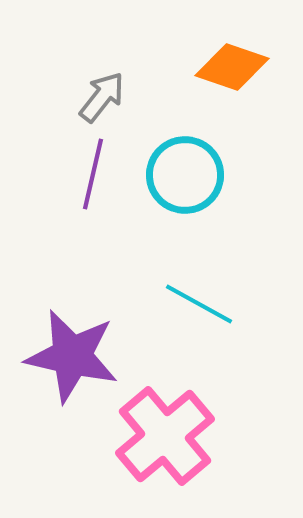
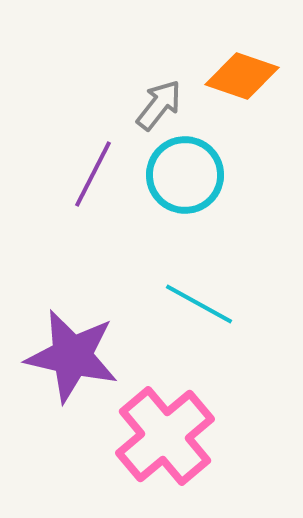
orange diamond: moved 10 px right, 9 px down
gray arrow: moved 57 px right, 8 px down
purple line: rotated 14 degrees clockwise
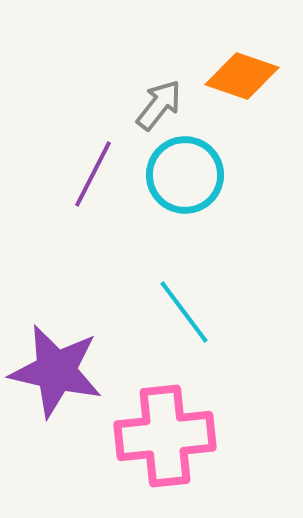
cyan line: moved 15 px left, 8 px down; rotated 24 degrees clockwise
purple star: moved 16 px left, 15 px down
pink cross: rotated 34 degrees clockwise
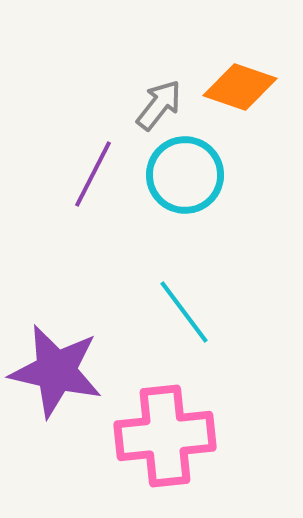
orange diamond: moved 2 px left, 11 px down
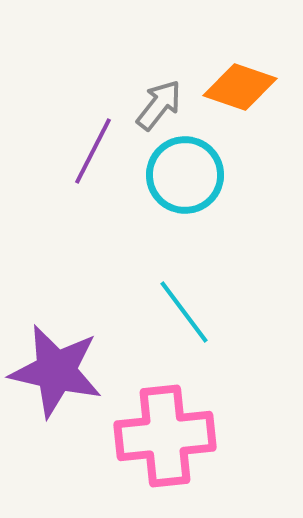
purple line: moved 23 px up
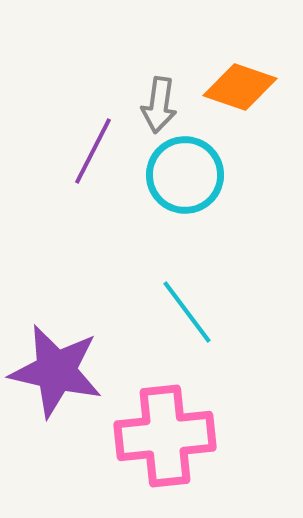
gray arrow: rotated 150 degrees clockwise
cyan line: moved 3 px right
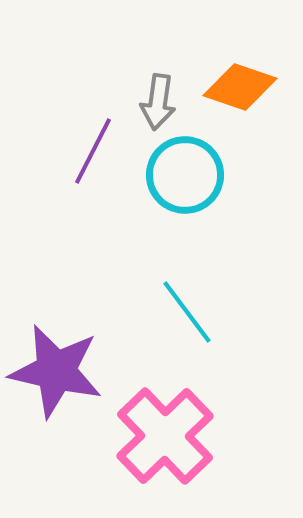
gray arrow: moved 1 px left, 3 px up
pink cross: rotated 38 degrees counterclockwise
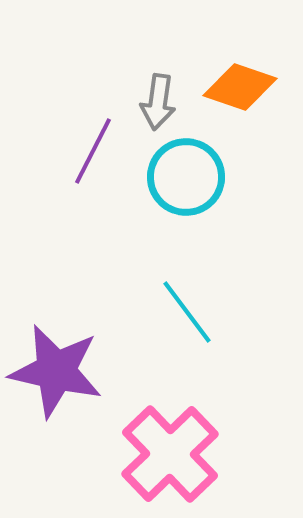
cyan circle: moved 1 px right, 2 px down
pink cross: moved 5 px right, 18 px down
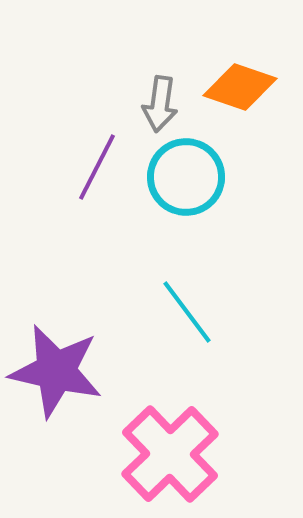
gray arrow: moved 2 px right, 2 px down
purple line: moved 4 px right, 16 px down
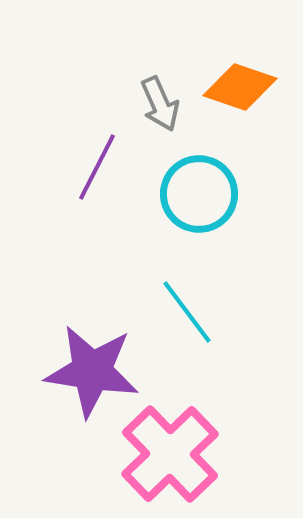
gray arrow: rotated 32 degrees counterclockwise
cyan circle: moved 13 px right, 17 px down
purple star: moved 36 px right; rotated 4 degrees counterclockwise
